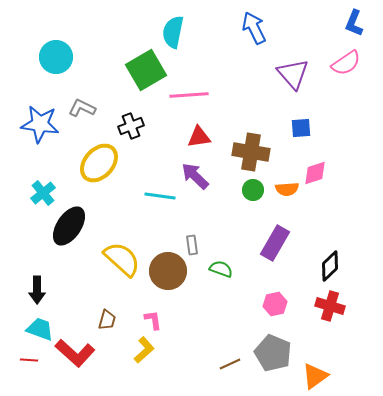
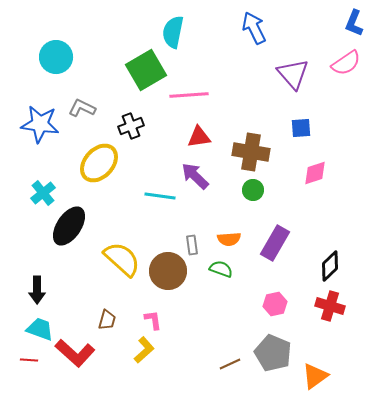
orange semicircle: moved 58 px left, 50 px down
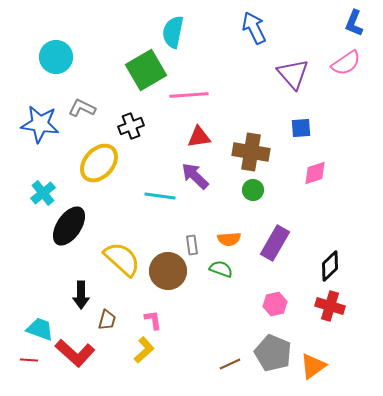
black arrow: moved 44 px right, 5 px down
orange triangle: moved 2 px left, 10 px up
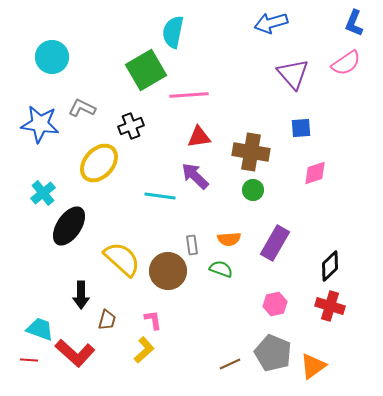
blue arrow: moved 17 px right, 5 px up; rotated 80 degrees counterclockwise
cyan circle: moved 4 px left
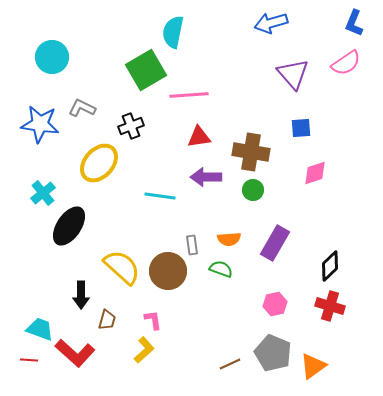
purple arrow: moved 11 px right, 1 px down; rotated 44 degrees counterclockwise
yellow semicircle: moved 8 px down
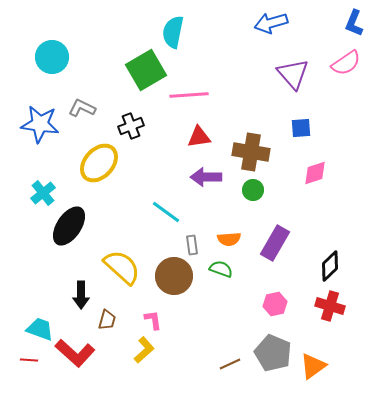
cyan line: moved 6 px right, 16 px down; rotated 28 degrees clockwise
brown circle: moved 6 px right, 5 px down
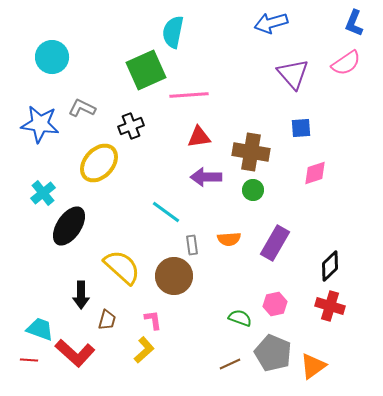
green square: rotated 6 degrees clockwise
green semicircle: moved 19 px right, 49 px down
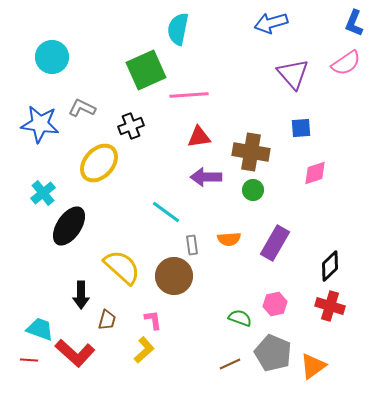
cyan semicircle: moved 5 px right, 3 px up
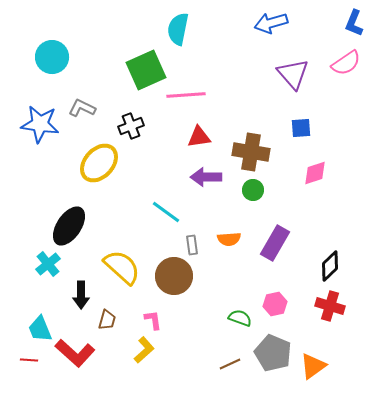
pink line: moved 3 px left
cyan cross: moved 5 px right, 71 px down
cyan trapezoid: rotated 132 degrees counterclockwise
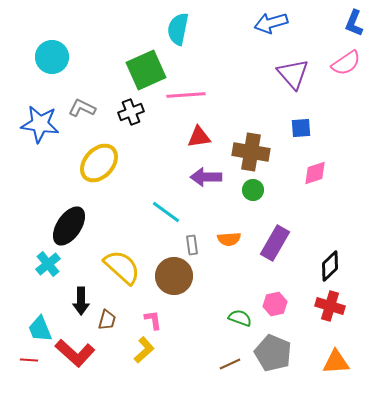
black cross: moved 14 px up
black arrow: moved 6 px down
orange triangle: moved 23 px right, 4 px up; rotated 32 degrees clockwise
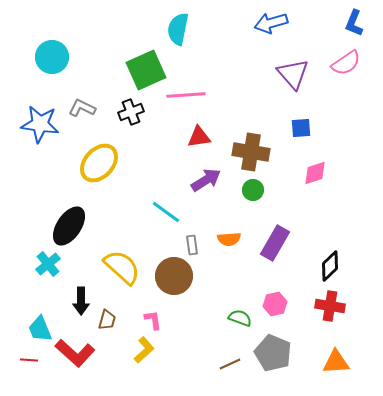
purple arrow: moved 3 px down; rotated 148 degrees clockwise
red cross: rotated 8 degrees counterclockwise
